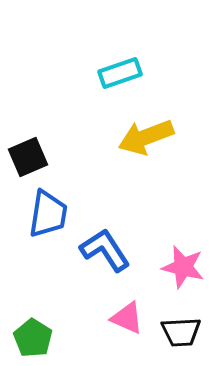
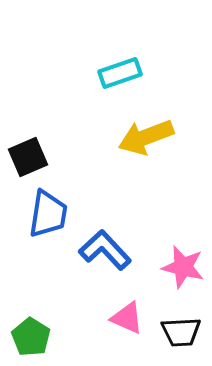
blue L-shape: rotated 10 degrees counterclockwise
green pentagon: moved 2 px left, 1 px up
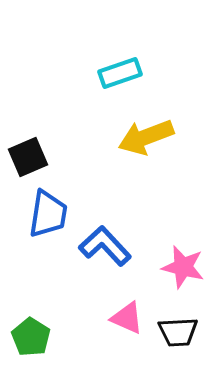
blue L-shape: moved 4 px up
black trapezoid: moved 3 px left
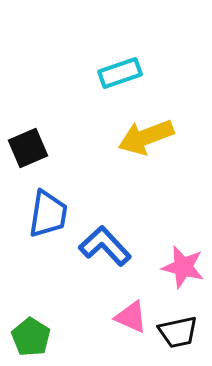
black square: moved 9 px up
pink triangle: moved 4 px right, 1 px up
black trapezoid: rotated 9 degrees counterclockwise
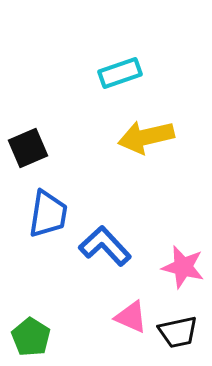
yellow arrow: rotated 8 degrees clockwise
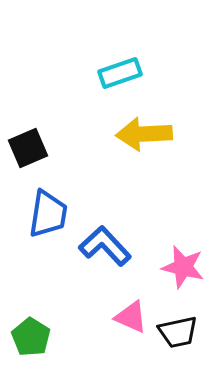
yellow arrow: moved 2 px left, 3 px up; rotated 10 degrees clockwise
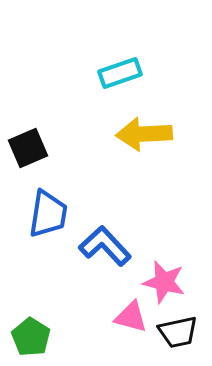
pink star: moved 19 px left, 15 px down
pink triangle: rotated 9 degrees counterclockwise
